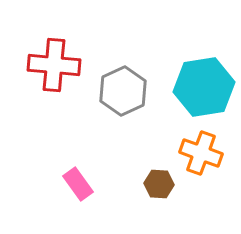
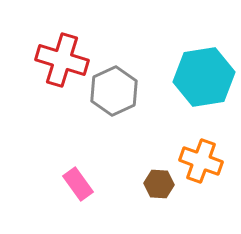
red cross: moved 8 px right, 5 px up; rotated 12 degrees clockwise
cyan hexagon: moved 10 px up
gray hexagon: moved 9 px left
orange cross: moved 8 px down
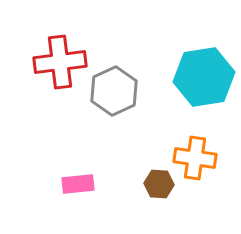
red cross: moved 2 px left, 2 px down; rotated 24 degrees counterclockwise
orange cross: moved 6 px left, 3 px up; rotated 12 degrees counterclockwise
pink rectangle: rotated 60 degrees counterclockwise
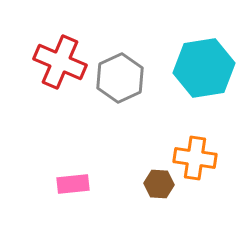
red cross: rotated 30 degrees clockwise
cyan hexagon: moved 9 px up
gray hexagon: moved 6 px right, 13 px up
pink rectangle: moved 5 px left
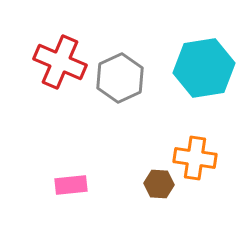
pink rectangle: moved 2 px left, 1 px down
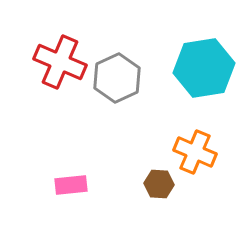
gray hexagon: moved 3 px left
orange cross: moved 6 px up; rotated 15 degrees clockwise
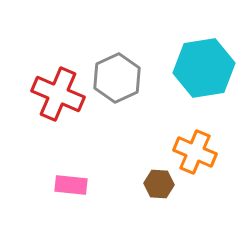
red cross: moved 2 px left, 32 px down
pink rectangle: rotated 12 degrees clockwise
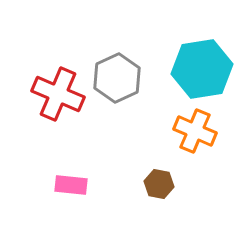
cyan hexagon: moved 2 px left, 1 px down
orange cross: moved 21 px up
brown hexagon: rotated 8 degrees clockwise
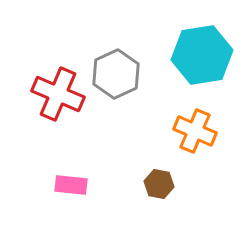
cyan hexagon: moved 14 px up
gray hexagon: moved 1 px left, 4 px up
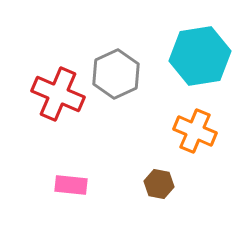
cyan hexagon: moved 2 px left, 1 px down
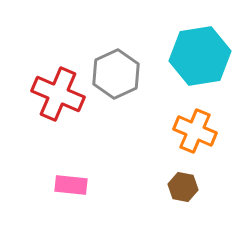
brown hexagon: moved 24 px right, 3 px down
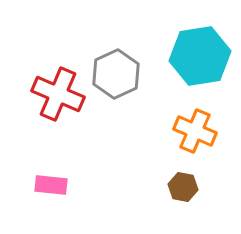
pink rectangle: moved 20 px left
